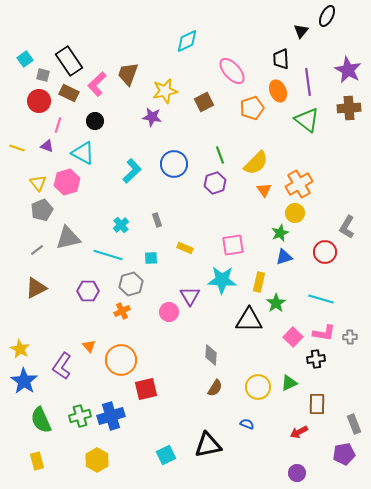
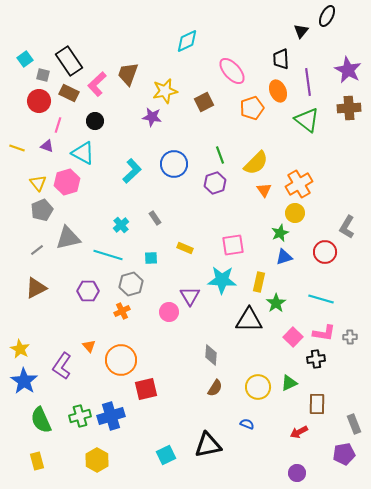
gray rectangle at (157, 220): moved 2 px left, 2 px up; rotated 16 degrees counterclockwise
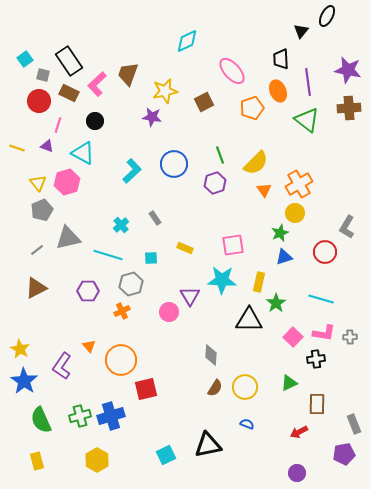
purple star at (348, 70): rotated 16 degrees counterclockwise
yellow circle at (258, 387): moved 13 px left
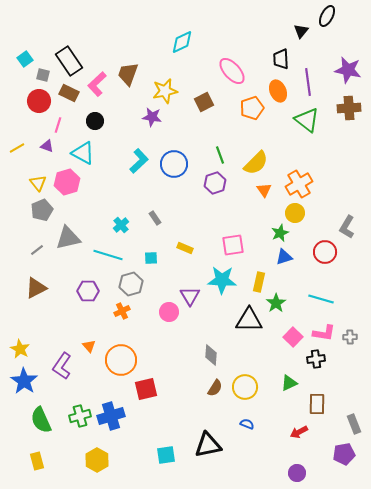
cyan diamond at (187, 41): moved 5 px left, 1 px down
yellow line at (17, 148): rotated 49 degrees counterclockwise
cyan L-shape at (132, 171): moved 7 px right, 10 px up
cyan square at (166, 455): rotated 18 degrees clockwise
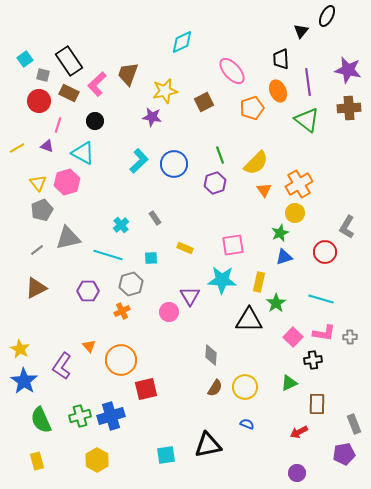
black cross at (316, 359): moved 3 px left, 1 px down
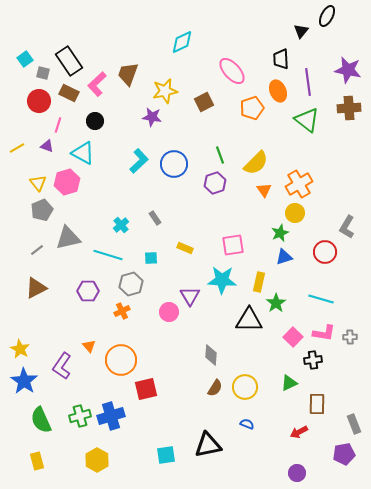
gray square at (43, 75): moved 2 px up
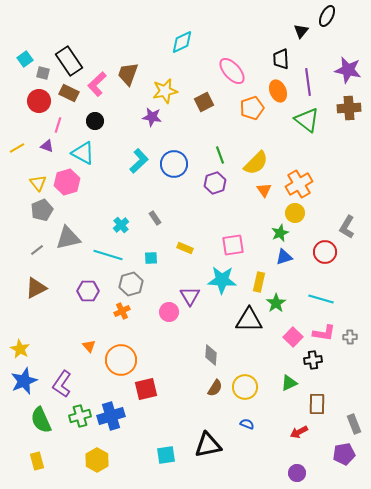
purple L-shape at (62, 366): moved 18 px down
blue star at (24, 381): rotated 16 degrees clockwise
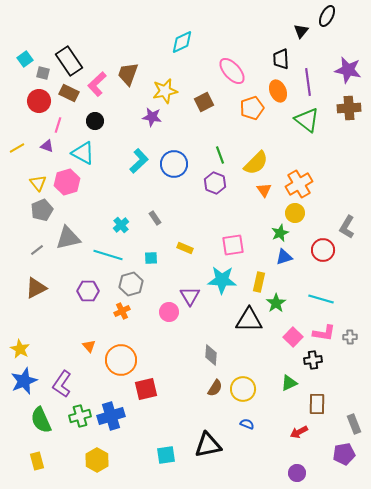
purple hexagon at (215, 183): rotated 20 degrees counterclockwise
red circle at (325, 252): moved 2 px left, 2 px up
yellow circle at (245, 387): moved 2 px left, 2 px down
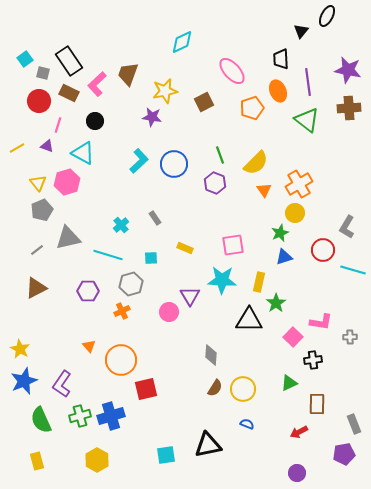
cyan line at (321, 299): moved 32 px right, 29 px up
pink L-shape at (324, 333): moved 3 px left, 11 px up
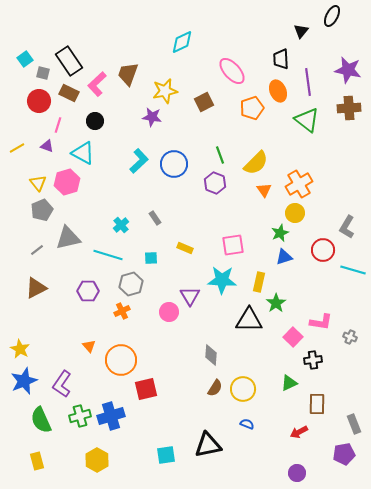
black ellipse at (327, 16): moved 5 px right
gray cross at (350, 337): rotated 24 degrees clockwise
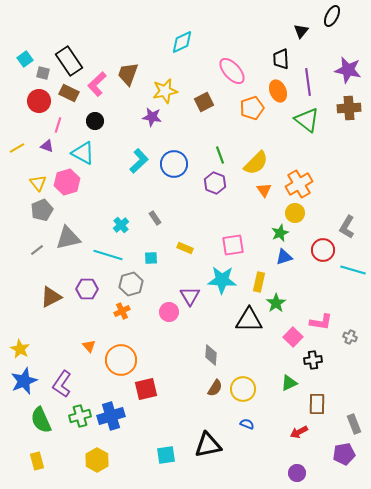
brown triangle at (36, 288): moved 15 px right, 9 px down
purple hexagon at (88, 291): moved 1 px left, 2 px up
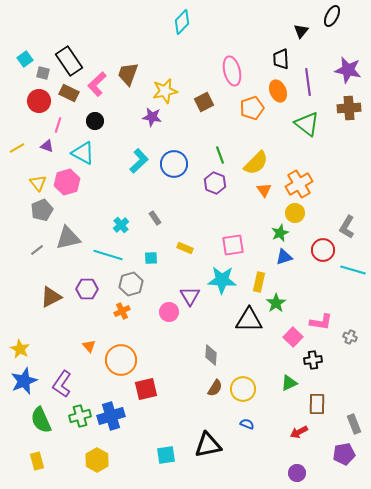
cyan diamond at (182, 42): moved 20 px up; rotated 20 degrees counterclockwise
pink ellipse at (232, 71): rotated 28 degrees clockwise
green triangle at (307, 120): moved 4 px down
